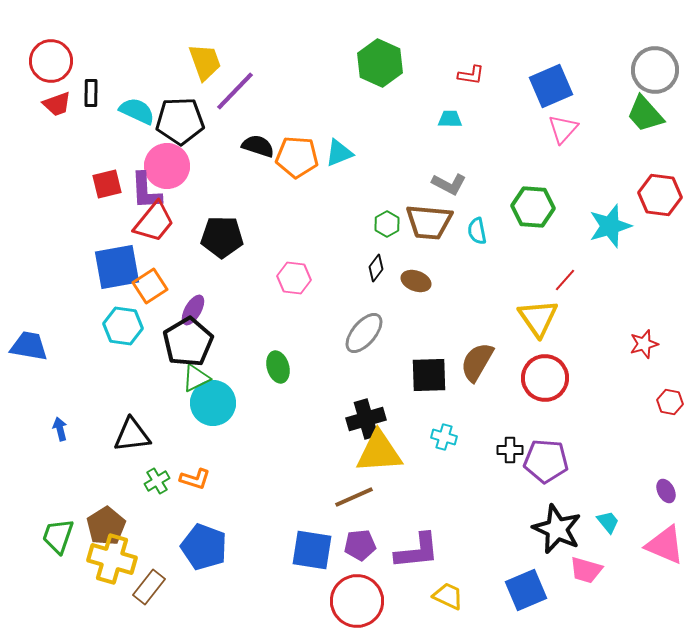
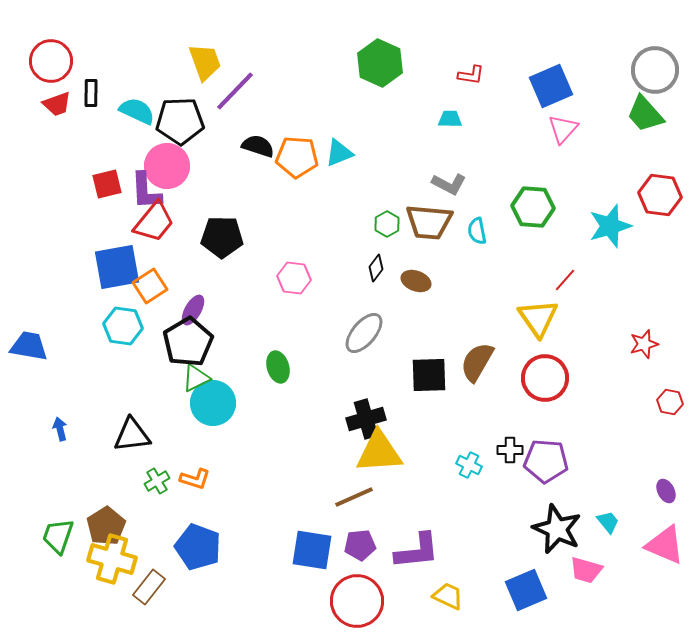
cyan cross at (444, 437): moved 25 px right, 28 px down; rotated 10 degrees clockwise
blue pentagon at (204, 547): moved 6 px left
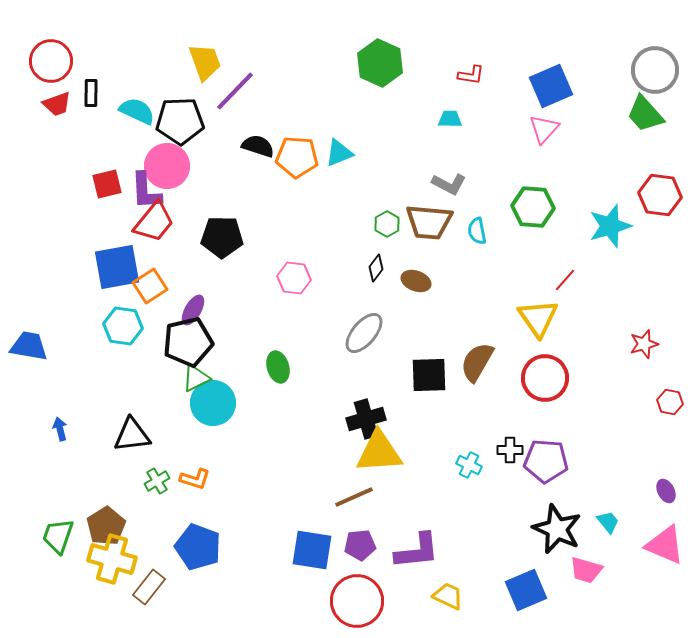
pink triangle at (563, 129): moved 19 px left
black pentagon at (188, 342): rotated 18 degrees clockwise
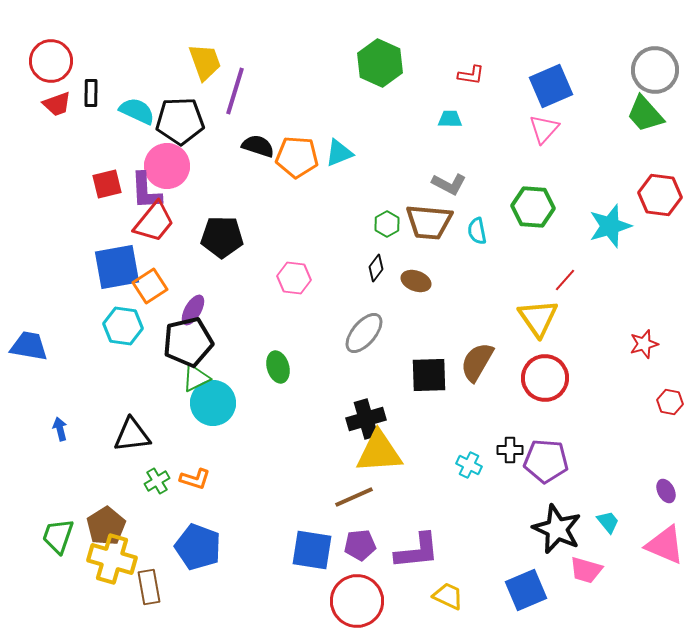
purple line at (235, 91): rotated 27 degrees counterclockwise
brown rectangle at (149, 587): rotated 48 degrees counterclockwise
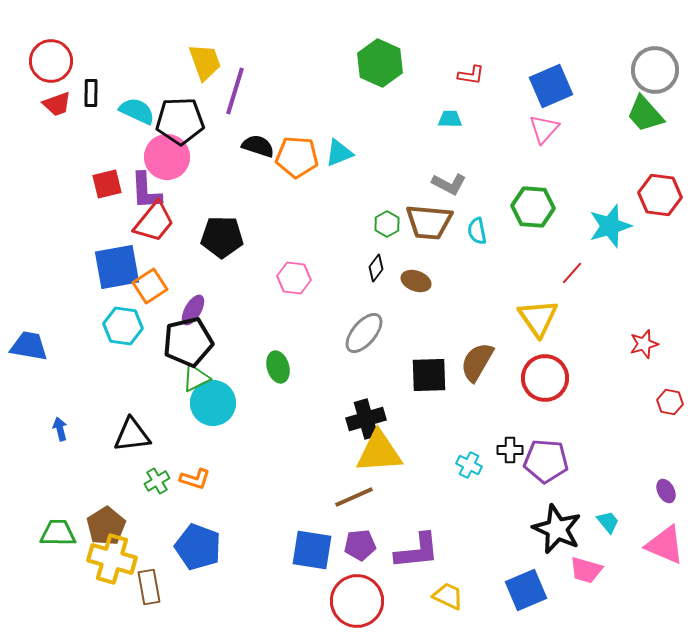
pink circle at (167, 166): moved 9 px up
red line at (565, 280): moved 7 px right, 7 px up
green trapezoid at (58, 536): moved 3 px up; rotated 72 degrees clockwise
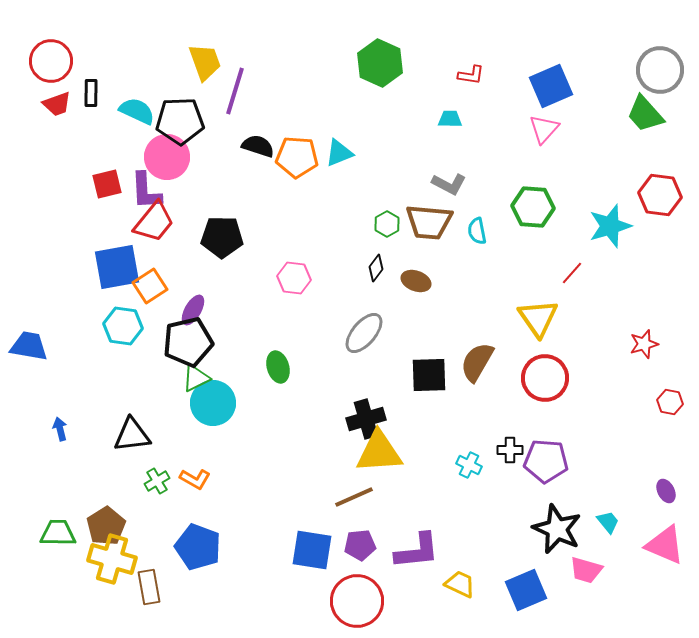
gray circle at (655, 70): moved 5 px right
orange L-shape at (195, 479): rotated 12 degrees clockwise
yellow trapezoid at (448, 596): moved 12 px right, 12 px up
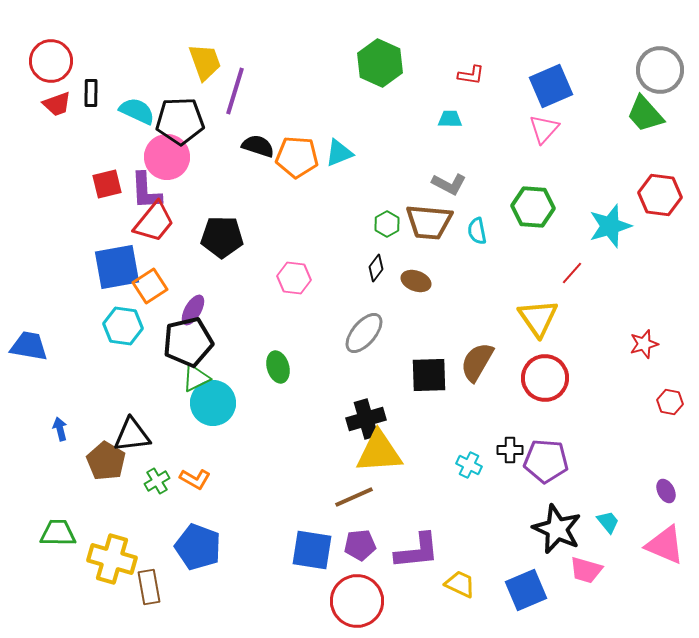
brown pentagon at (106, 526): moved 65 px up; rotated 9 degrees counterclockwise
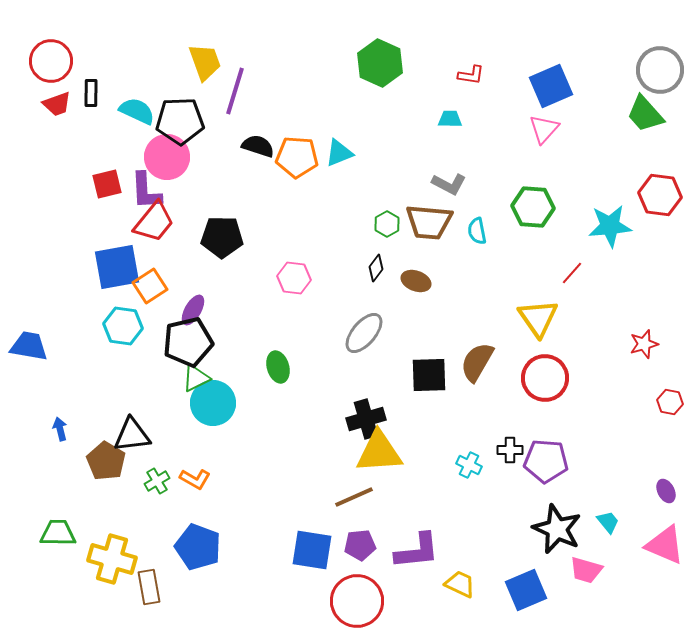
cyan star at (610, 226): rotated 12 degrees clockwise
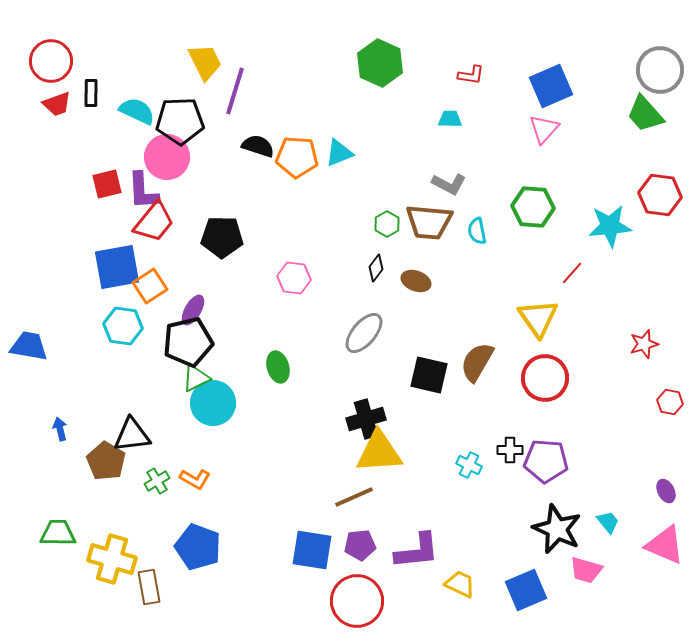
yellow trapezoid at (205, 62): rotated 6 degrees counterclockwise
purple L-shape at (146, 191): moved 3 px left
black square at (429, 375): rotated 15 degrees clockwise
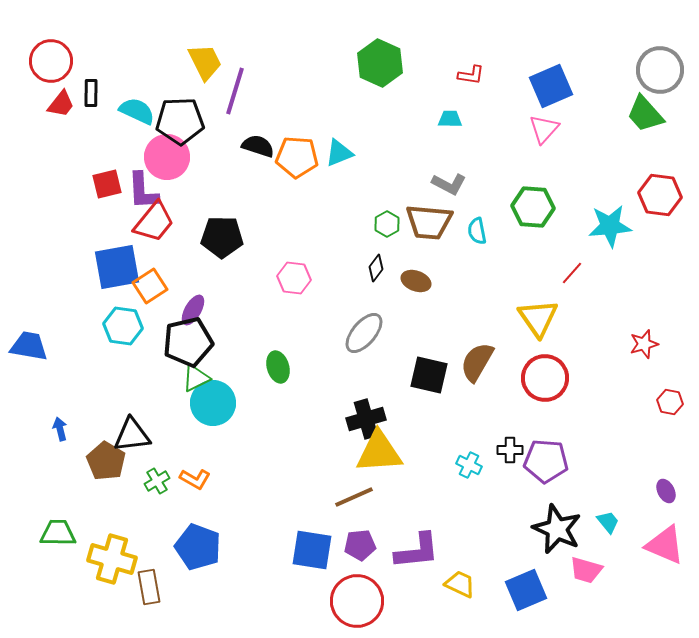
red trapezoid at (57, 104): moved 4 px right; rotated 32 degrees counterclockwise
